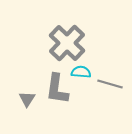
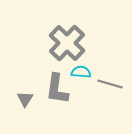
gray triangle: moved 2 px left
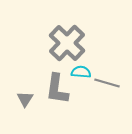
gray line: moved 3 px left, 1 px up
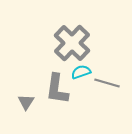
gray cross: moved 5 px right
cyan semicircle: rotated 24 degrees counterclockwise
gray triangle: moved 1 px right, 3 px down
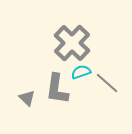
gray line: rotated 25 degrees clockwise
gray triangle: moved 1 px right, 4 px up; rotated 18 degrees counterclockwise
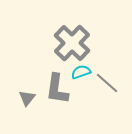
gray triangle: rotated 24 degrees clockwise
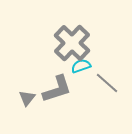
cyan semicircle: moved 6 px up
gray L-shape: rotated 116 degrees counterclockwise
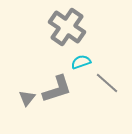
gray cross: moved 5 px left, 16 px up; rotated 9 degrees counterclockwise
cyan semicircle: moved 4 px up
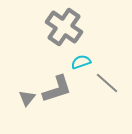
gray cross: moved 3 px left
